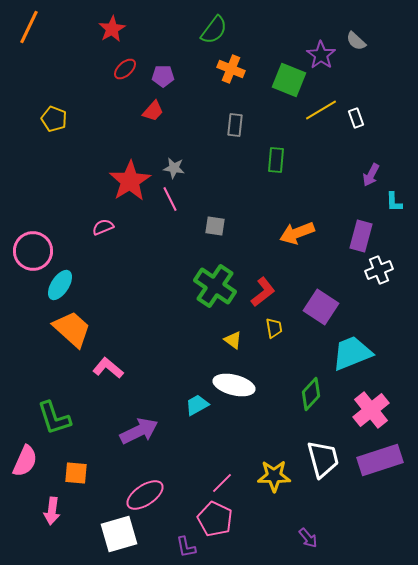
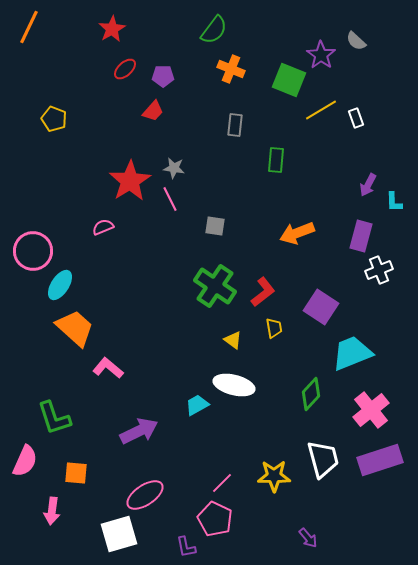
purple arrow at (371, 175): moved 3 px left, 10 px down
orange trapezoid at (72, 329): moved 3 px right, 1 px up
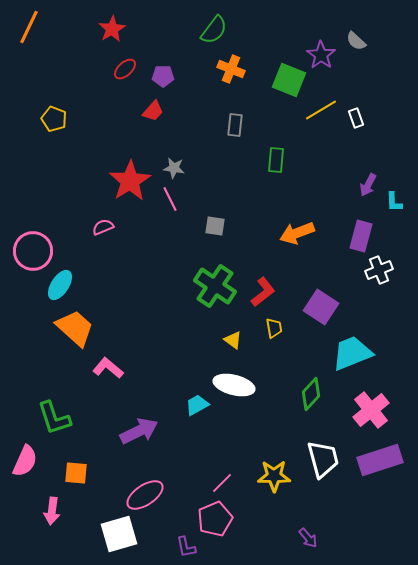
pink pentagon at (215, 519): rotated 24 degrees clockwise
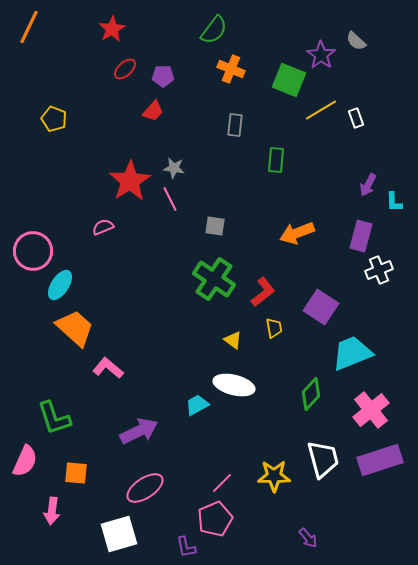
green cross at (215, 286): moved 1 px left, 7 px up
pink ellipse at (145, 495): moved 7 px up
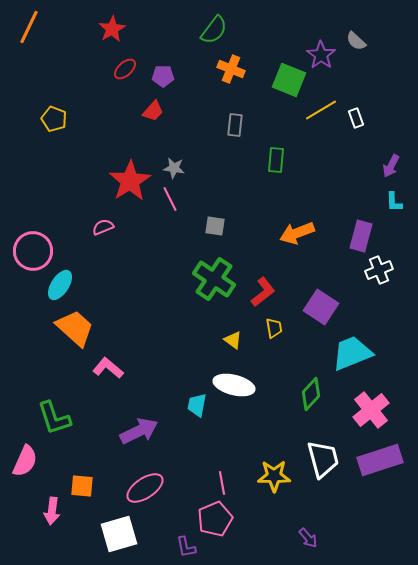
purple arrow at (368, 185): moved 23 px right, 19 px up
cyan trapezoid at (197, 405): rotated 50 degrees counterclockwise
orange square at (76, 473): moved 6 px right, 13 px down
pink line at (222, 483): rotated 55 degrees counterclockwise
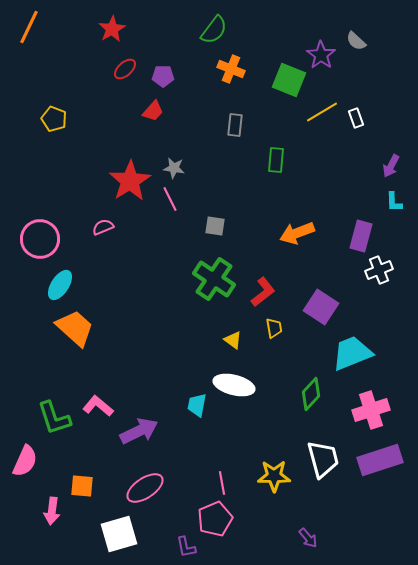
yellow line at (321, 110): moved 1 px right, 2 px down
pink circle at (33, 251): moved 7 px right, 12 px up
pink L-shape at (108, 368): moved 10 px left, 38 px down
pink cross at (371, 410): rotated 21 degrees clockwise
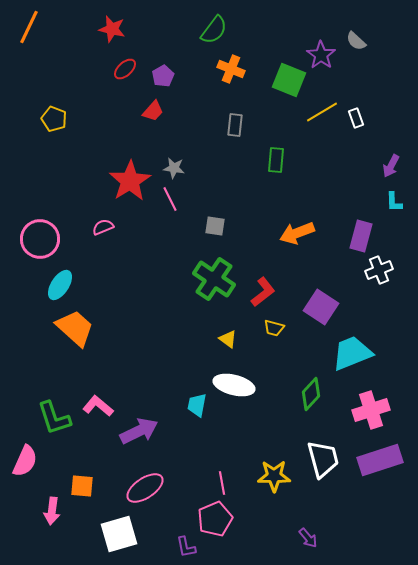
red star at (112, 29): rotated 28 degrees counterclockwise
purple pentagon at (163, 76): rotated 30 degrees counterclockwise
yellow trapezoid at (274, 328): rotated 115 degrees clockwise
yellow triangle at (233, 340): moved 5 px left, 1 px up
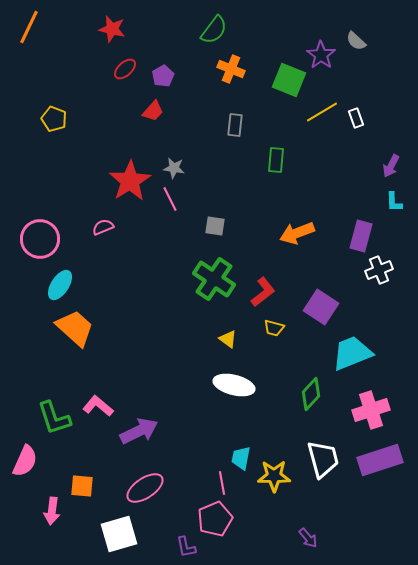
cyan trapezoid at (197, 405): moved 44 px right, 53 px down
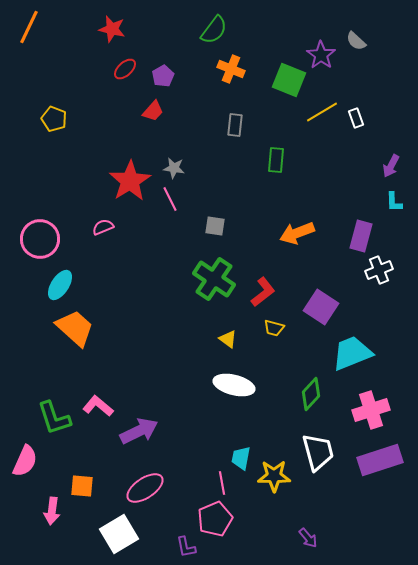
white trapezoid at (323, 459): moved 5 px left, 7 px up
white square at (119, 534): rotated 15 degrees counterclockwise
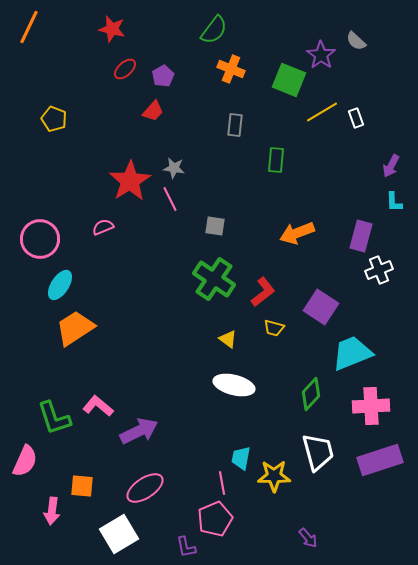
orange trapezoid at (75, 328): rotated 75 degrees counterclockwise
pink cross at (371, 410): moved 4 px up; rotated 15 degrees clockwise
